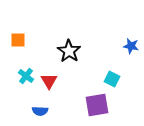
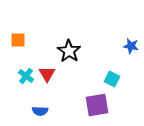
red triangle: moved 2 px left, 7 px up
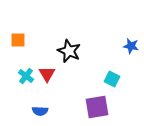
black star: rotated 10 degrees counterclockwise
purple square: moved 2 px down
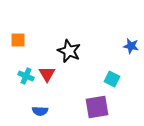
cyan cross: rotated 14 degrees counterclockwise
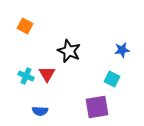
orange square: moved 7 px right, 14 px up; rotated 28 degrees clockwise
blue star: moved 9 px left, 4 px down; rotated 21 degrees counterclockwise
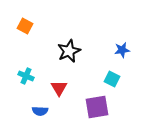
black star: rotated 25 degrees clockwise
red triangle: moved 12 px right, 14 px down
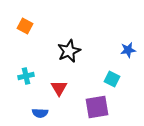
blue star: moved 6 px right
cyan cross: rotated 35 degrees counterclockwise
blue semicircle: moved 2 px down
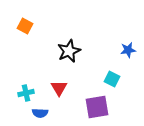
cyan cross: moved 17 px down
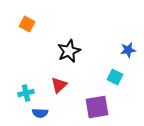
orange square: moved 2 px right, 2 px up
cyan square: moved 3 px right, 2 px up
red triangle: moved 3 px up; rotated 18 degrees clockwise
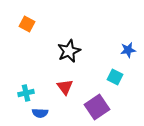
red triangle: moved 6 px right, 2 px down; rotated 24 degrees counterclockwise
purple square: rotated 25 degrees counterclockwise
